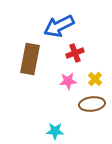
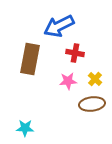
red cross: rotated 30 degrees clockwise
cyan star: moved 30 px left, 3 px up
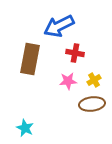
yellow cross: moved 1 px left, 1 px down; rotated 16 degrees clockwise
cyan star: rotated 24 degrees clockwise
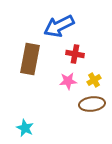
red cross: moved 1 px down
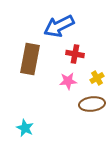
yellow cross: moved 3 px right, 2 px up
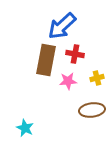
blue arrow: moved 3 px right; rotated 16 degrees counterclockwise
brown rectangle: moved 16 px right, 1 px down
yellow cross: rotated 16 degrees clockwise
brown ellipse: moved 6 px down
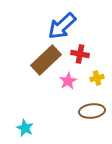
red cross: moved 5 px right
brown rectangle: rotated 36 degrees clockwise
pink star: rotated 24 degrees counterclockwise
brown ellipse: moved 1 px down
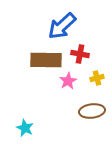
brown rectangle: rotated 44 degrees clockwise
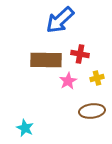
blue arrow: moved 2 px left, 6 px up
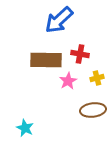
blue arrow: moved 1 px left
brown ellipse: moved 1 px right, 1 px up
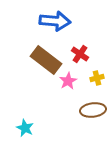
blue arrow: moved 4 px left, 1 px down; rotated 132 degrees counterclockwise
red cross: rotated 24 degrees clockwise
brown rectangle: rotated 36 degrees clockwise
